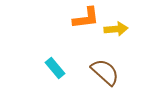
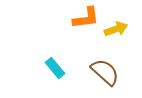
yellow arrow: rotated 15 degrees counterclockwise
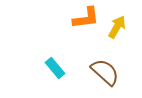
yellow arrow: moved 1 px right, 2 px up; rotated 40 degrees counterclockwise
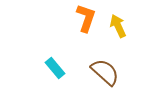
orange L-shape: rotated 64 degrees counterclockwise
yellow arrow: moved 1 px right, 1 px up; rotated 55 degrees counterclockwise
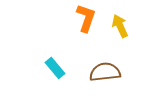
yellow arrow: moved 2 px right
brown semicircle: rotated 48 degrees counterclockwise
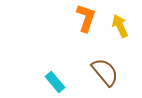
cyan rectangle: moved 14 px down
brown semicircle: rotated 56 degrees clockwise
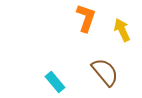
yellow arrow: moved 2 px right, 4 px down
